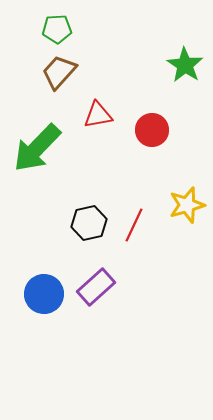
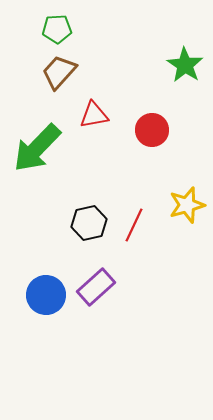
red triangle: moved 4 px left
blue circle: moved 2 px right, 1 px down
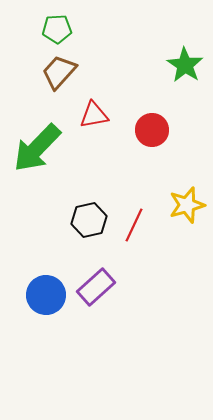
black hexagon: moved 3 px up
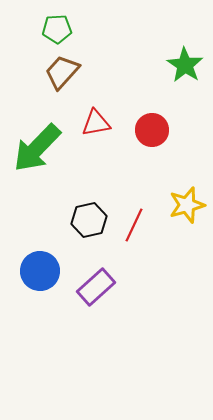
brown trapezoid: moved 3 px right
red triangle: moved 2 px right, 8 px down
blue circle: moved 6 px left, 24 px up
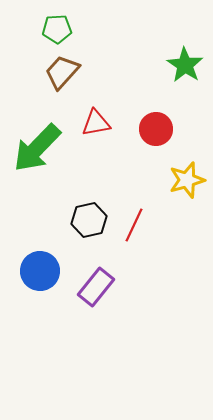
red circle: moved 4 px right, 1 px up
yellow star: moved 25 px up
purple rectangle: rotated 9 degrees counterclockwise
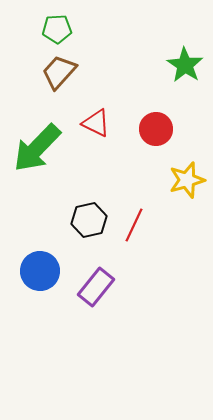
brown trapezoid: moved 3 px left
red triangle: rotated 36 degrees clockwise
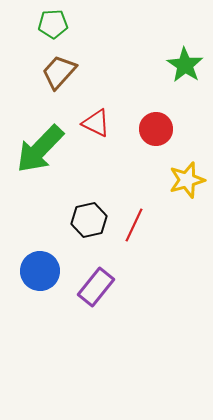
green pentagon: moved 4 px left, 5 px up
green arrow: moved 3 px right, 1 px down
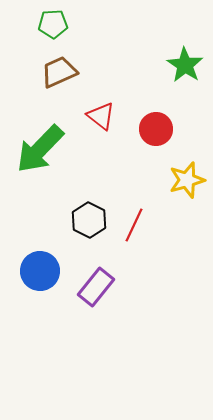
brown trapezoid: rotated 24 degrees clockwise
red triangle: moved 5 px right, 7 px up; rotated 12 degrees clockwise
black hexagon: rotated 20 degrees counterclockwise
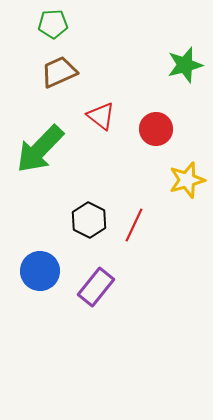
green star: rotated 24 degrees clockwise
